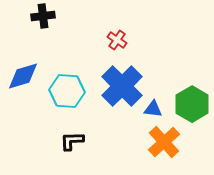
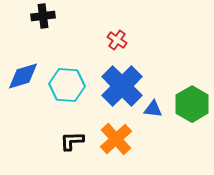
cyan hexagon: moved 6 px up
orange cross: moved 48 px left, 3 px up
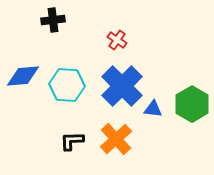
black cross: moved 10 px right, 4 px down
blue diamond: rotated 12 degrees clockwise
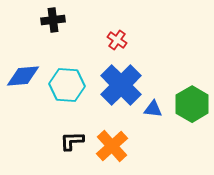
blue cross: moved 1 px left, 1 px up
orange cross: moved 4 px left, 7 px down
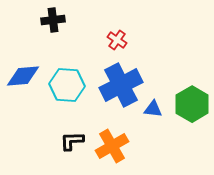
blue cross: rotated 18 degrees clockwise
orange cross: rotated 12 degrees clockwise
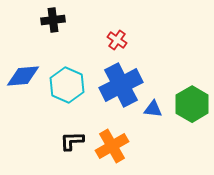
cyan hexagon: rotated 20 degrees clockwise
